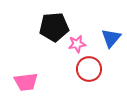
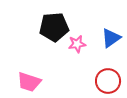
blue triangle: rotated 15 degrees clockwise
red circle: moved 19 px right, 12 px down
pink trapezoid: moved 3 px right; rotated 25 degrees clockwise
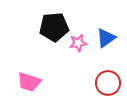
blue triangle: moved 5 px left
pink star: moved 1 px right, 1 px up
red circle: moved 2 px down
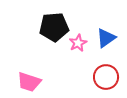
pink star: rotated 18 degrees counterclockwise
red circle: moved 2 px left, 6 px up
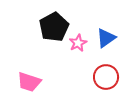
black pentagon: rotated 24 degrees counterclockwise
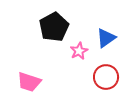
pink star: moved 1 px right, 8 px down
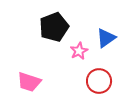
black pentagon: rotated 8 degrees clockwise
red circle: moved 7 px left, 4 px down
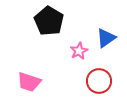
black pentagon: moved 5 px left, 6 px up; rotated 20 degrees counterclockwise
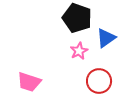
black pentagon: moved 28 px right, 3 px up; rotated 12 degrees counterclockwise
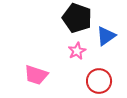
blue triangle: moved 2 px up
pink star: moved 2 px left
pink trapezoid: moved 7 px right, 7 px up
